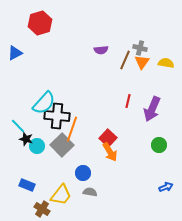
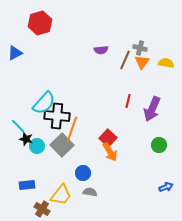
blue rectangle: rotated 28 degrees counterclockwise
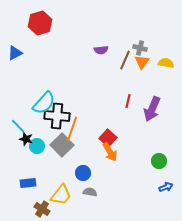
green circle: moved 16 px down
blue rectangle: moved 1 px right, 2 px up
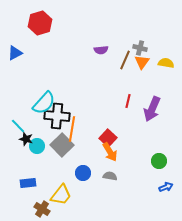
orange line: rotated 10 degrees counterclockwise
gray semicircle: moved 20 px right, 16 px up
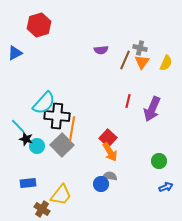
red hexagon: moved 1 px left, 2 px down
yellow semicircle: rotated 105 degrees clockwise
blue circle: moved 18 px right, 11 px down
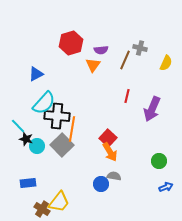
red hexagon: moved 32 px right, 18 px down
blue triangle: moved 21 px right, 21 px down
orange triangle: moved 49 px left, 3 px down
red line: moved 1 px left, 5 px up
gray semicircle: moved 4 px right
yellow trapezoid: moved 2 px left, 7 px down
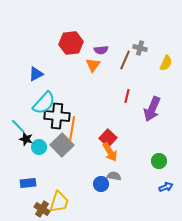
red hexagon: rotated 10 degrees clockwise
cyan circle: moved 2 px right, 1 px down
yellow trapezoid: rotated 20 degrees counterclockwise
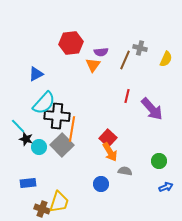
purple semicircle: moved 2 px down
yellow semicircle: moved 4 px up
purple arrow: rotated 65 degrees counterclockwise
gray semicircle: moved 11 px right, 5 px up
brown cross: rotated 14 degrees counterclockwise
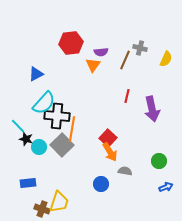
purple arrow: rotated 30 degrees clockwise
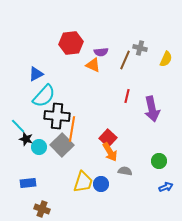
orange triangle: rotated 42 degrees counterclockwise
cyan semicircle: moved 7 px up
yellow trapezoid: moved 24 px right, 20 px up
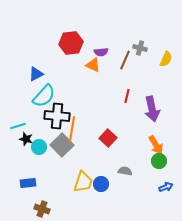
cyan line: rotated 63 degrees counterclockwise
orange arrow: moved 46 px right, 7 px up
